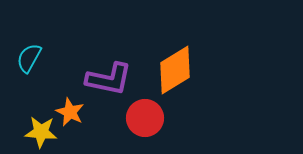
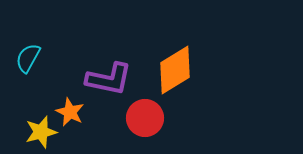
cyan semicircle: moved 1 px left
yellow star: rotated 20 degrees counterclockwise
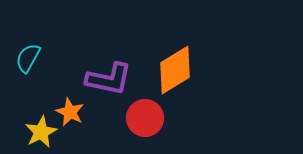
yellow star: rotated 12 degrees counterclockwise
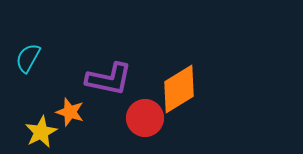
orange diamond: moved 4 px right, 19 px down
orange star: rotated 8 degrees counterclockwise
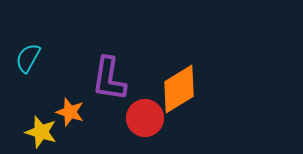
purple L-shape: rotated 87 degrees clockwise
yellow star: rotated 28 degrees counterclockwise
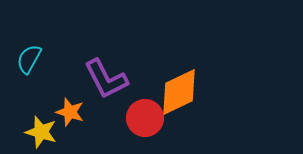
cyan semicircle: moved 1 px right, 1 px down
purple L-shape: moved 3 px left; rotated 36 degrees counterclockwise
orange diamond: moved 3 px down; rotated 6 degrees clockwise
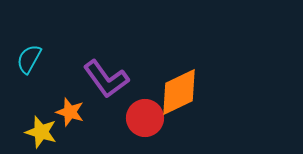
purple L-shape: rotated 9 degrees counterclockwise
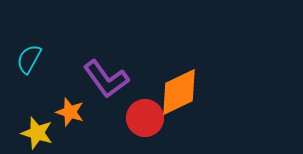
yellow star: moved 4 px left, 1 px down
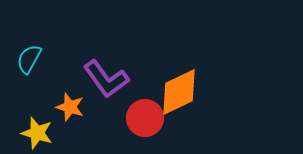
orange star: moved 5 px up
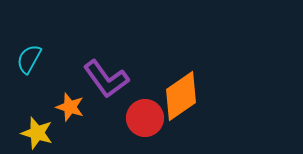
orange diamond: moved 2 px right, 4 px down; rotated 9 degrees counterclockwise
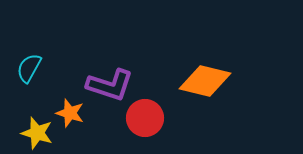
cyan semicircle: moved 9 px down
purple L-shape: moved 4 px right, 6 px down; rotated 36 degrees counterclockwise
orange diamond: moved 24 px right, 15 px up; rotated 48 degrees clockwise
orange star: moved 6 px down
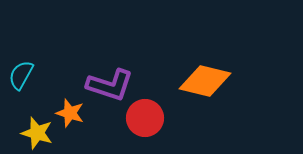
cyan semicircle: moved 8 px left, 7 px down
